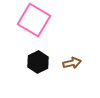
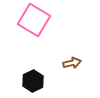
black hexagon: moved 5 px left, 19 px down
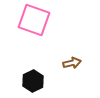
pink square: rotated 12 degrees counterclockwise
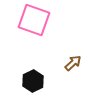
brown arrow: moved 1 px right; rotated 30 degrees counterclockwise
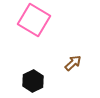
pink square: rotated 12 degrees clockwise
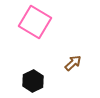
pink square: moved 1 px right, 2 px down
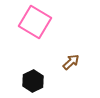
brown arrow: moved 2 px left, 1 px up
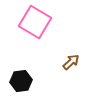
black hexagon: moved 12 px left; rotated 20 degrees clockwise
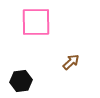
pink square: moved 1 px right; rotated 32 degrees counterclockwise
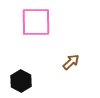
black hexagon: rotated 25 degrees counterclockwise
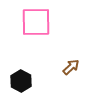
brown arrow: moved 5 px down
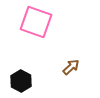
pink square: rotated 20 degrees clockwise
